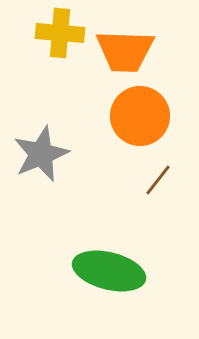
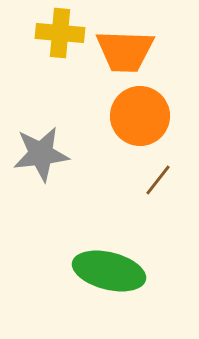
gray star: rotated 16 degrees clockwise
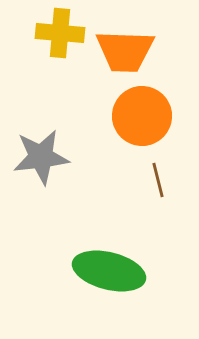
orange circle: moved 2 px right
gray star: moved 3 px down
brown line: rotated 52 degrees counterclockwise
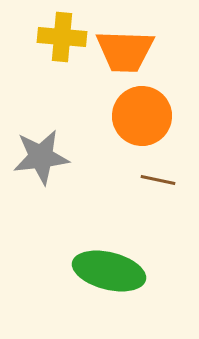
yellow cross: moved 2 px right, 4 px down
brown line: rotated 64 degrees counterclockwise
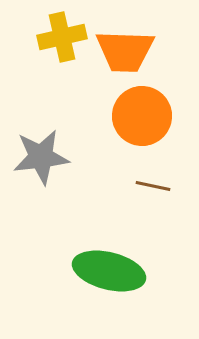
yellow cross: rotated 18 degrees counterclockwise
brown line: moved 5 px left, 6 px down
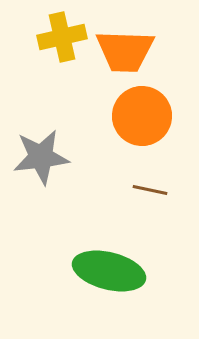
brown line: moved 3 px left, 4 px down
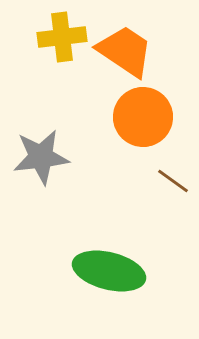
yellow cross: rotated 6 degrees clockwise
orange trapezoid: rotated 148 degrees counterclockwise
orange circle: moved 1 px right, 1 px down
brown line: moved 23 px right, 9 px up; rotated 24 degrees clockwise
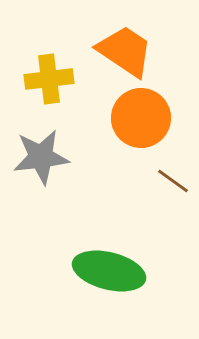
yellow cross: moved 13 px left, 42 px down
orange circle: moved 2 px left, 1 px down
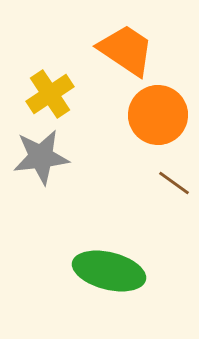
orange trapezoid: moved 1 px right, 1 px up
yellow cross: moved 1 px right, 15 px down; rotated 27 degrees counterclockwise
orange circle: moved 17 px right, 3 px up
brown line: moved 1 px right, 2 px down
